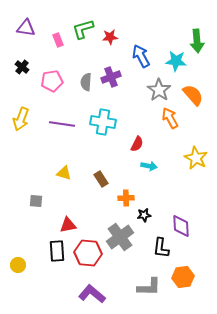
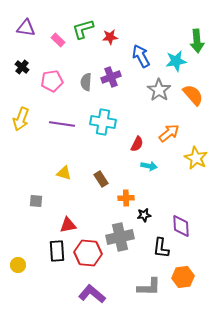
pink rectangle: rotated 24 degrees counterclockwise
cyan star: rotated 15 degrees counterclockwise
orange arrow: moved 1 px left, 15 px down; rotated 80 degrees clockwise
gray cross: rotated 24 degrees clockwise
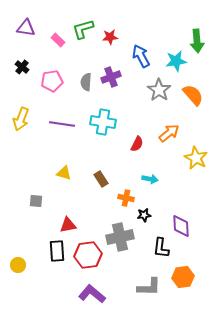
cyan arrow: moved 1 px right, 13 px down
orange cross: rotated 14 degrees clockwise
red hexagon: moved 2 px down; rotated 12 degrees counterclockwise
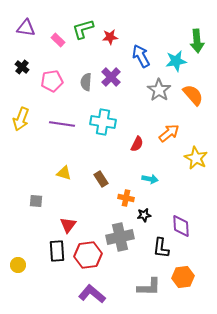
purple cross: rotated 24 degrees counterclockwise
red triangle: rotated 42 degrees counterclockwise
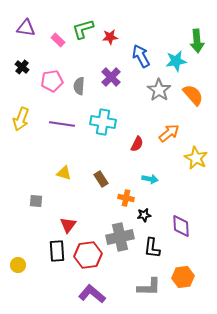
gray semicircle: moved 7 px left, 4 px down
black L-shape: moved 9 px left
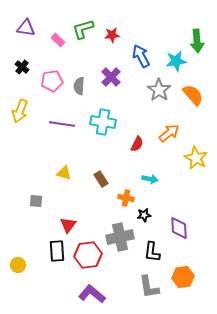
red star: moved 2 px right, 2 px up
yellow arrow: moved 1 px left, 8 px up
purple diamond: moved 2 px left, 2 px down
black L-shape: moved 4 px down
gray L-shape: rotated 80 degrees clockwise
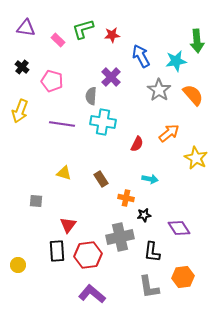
pink pentagon: rotated 25 degrees clockwise
gray semicircle: moved 12 px right, 10 px down
purple diamond: rotated 30 degrees counterclockwise
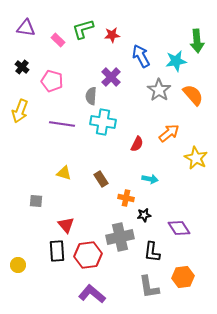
red triangle: moved 2 px left; rotated 18 degrees counterclockwise
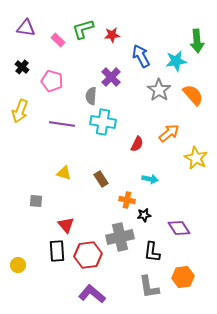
orange cross: moved 1 px right, 2 px down
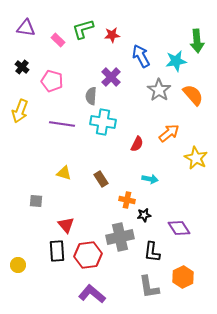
orange hexagon: rotated 20 degrees counterclockwise
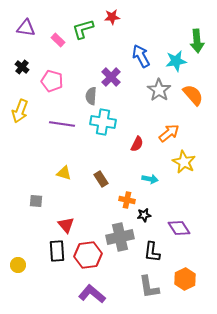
red star: moved 18 px up
yellow star: moved 12 px left, 4 px down
orange hexagon: moved 2 px right, 2 px down
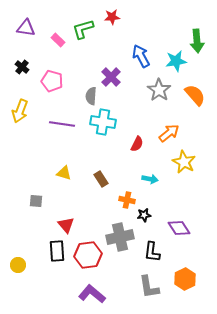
orange semicircle: moved 2 px right
